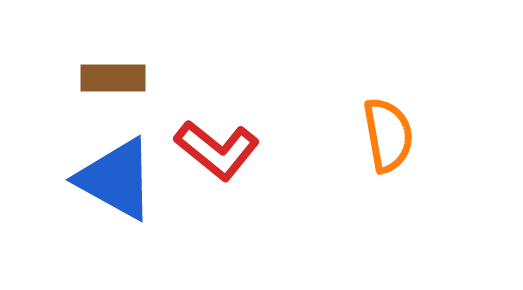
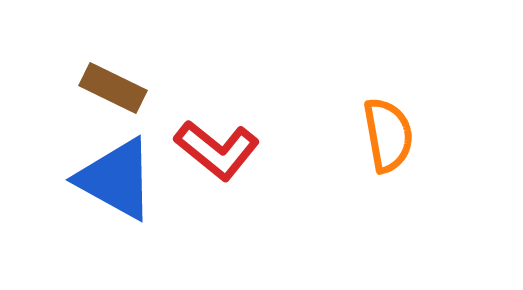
brown rectangle: moved 10 px down; rotated 26 degrees clockwise
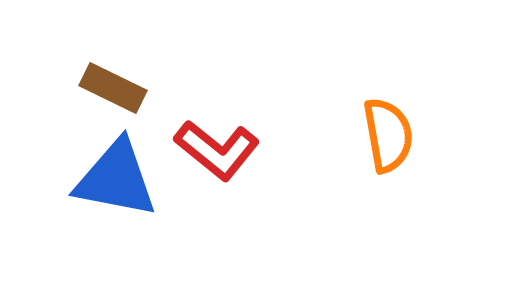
blue triangle: rotated 18 degrees counterclockwise
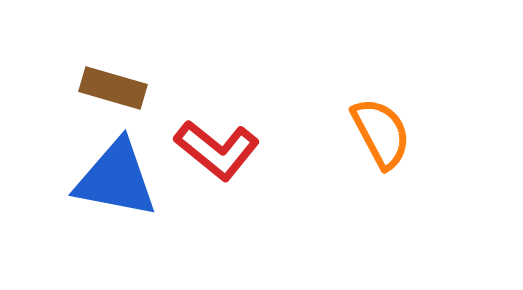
brown rectangle: rotated 10 degrees counterclockwise
orange semicircle: moved 7 px left, 2 px up; rotated 18 degrees counterclockwise
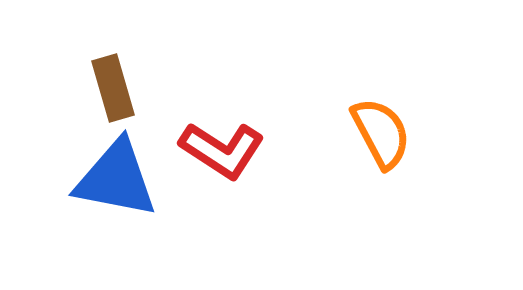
brown rectangle: rotated 58 degrees clockwise
red L-shape: moved 5 px right; rotated 6 degrees counterclockwise
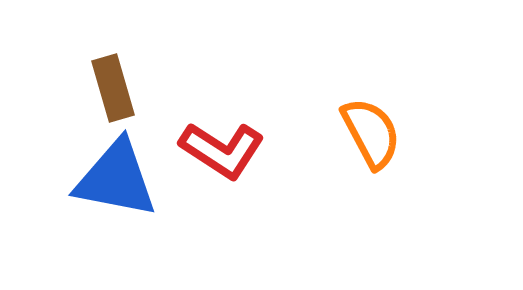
orange semicircle: moved 10 px left
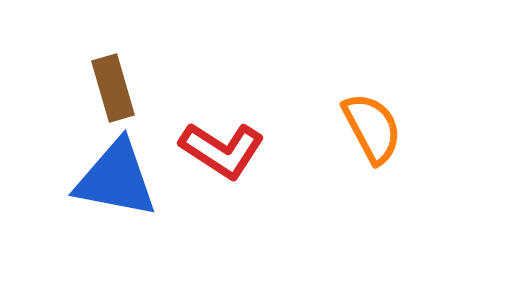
orange semicircle: moved 1 px right, 5 px up
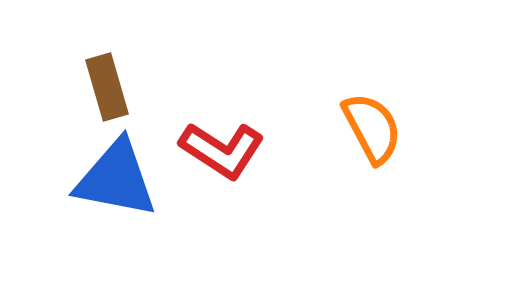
brown rectangle: moved 6 px left, 1 px up
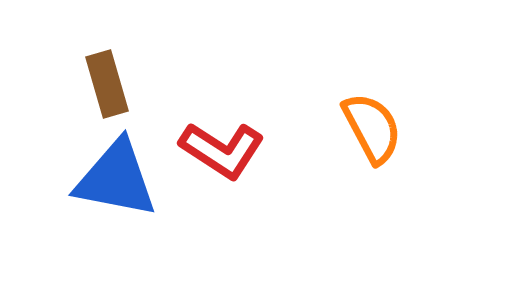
brown rectangle: moved 3 px up
